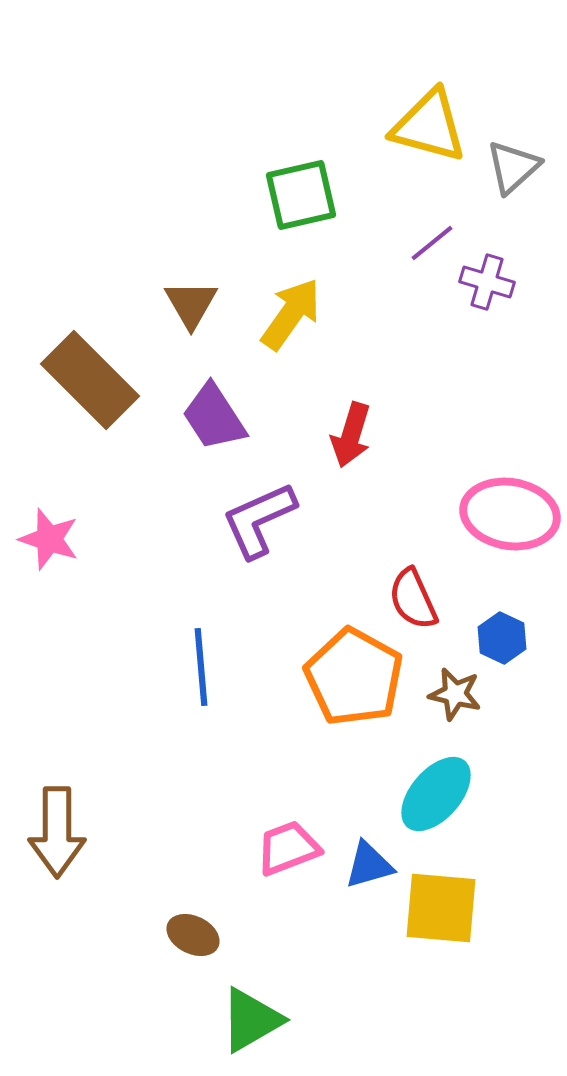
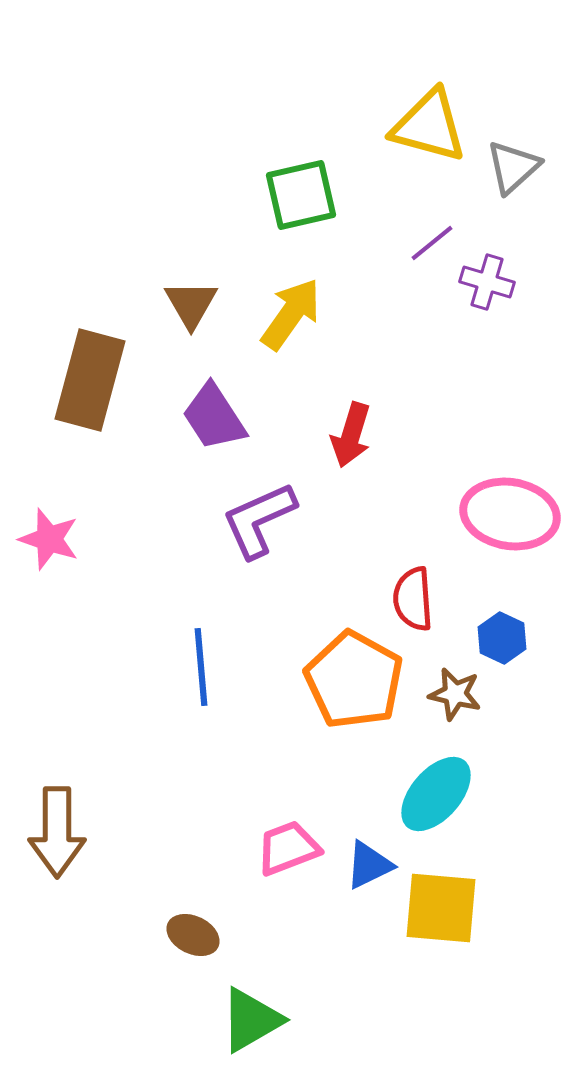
brown rectangle: rotated 60 degrees clockwise
red semicircle: rotated 20 degrees clockwise
orange pentagon: moved 3 px down
blue triangle: rotated 10 degrees counterclockwise
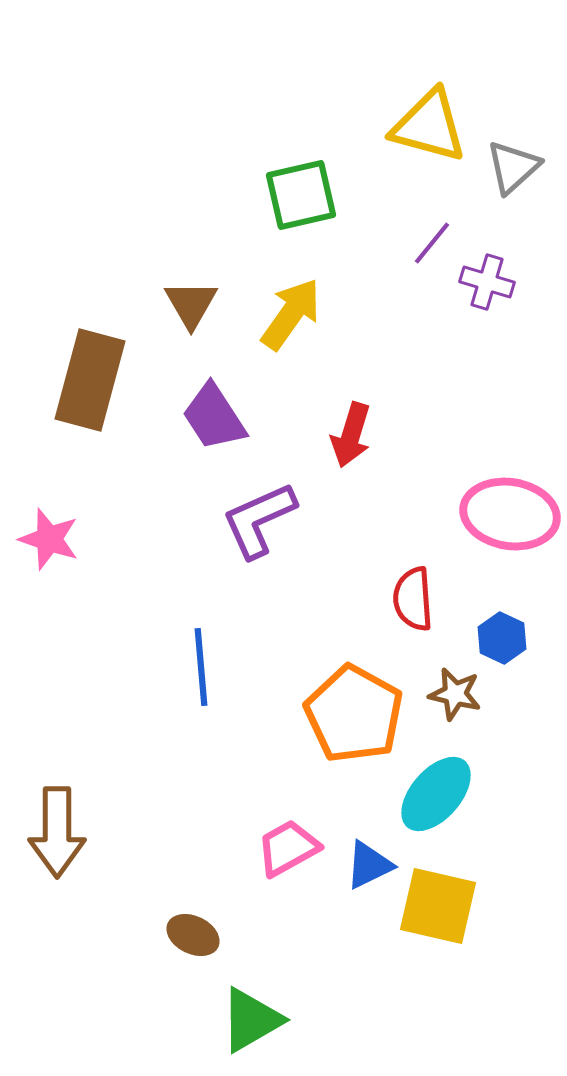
purple line: rotated 12 degrees counterclockwise
orange pentagon: moved 34 px down
pink trapezoid: rotated 8 degrees counterclockwise
yellow square: moved 3 px left, 2 px up; rotated 8 degrees clockwise
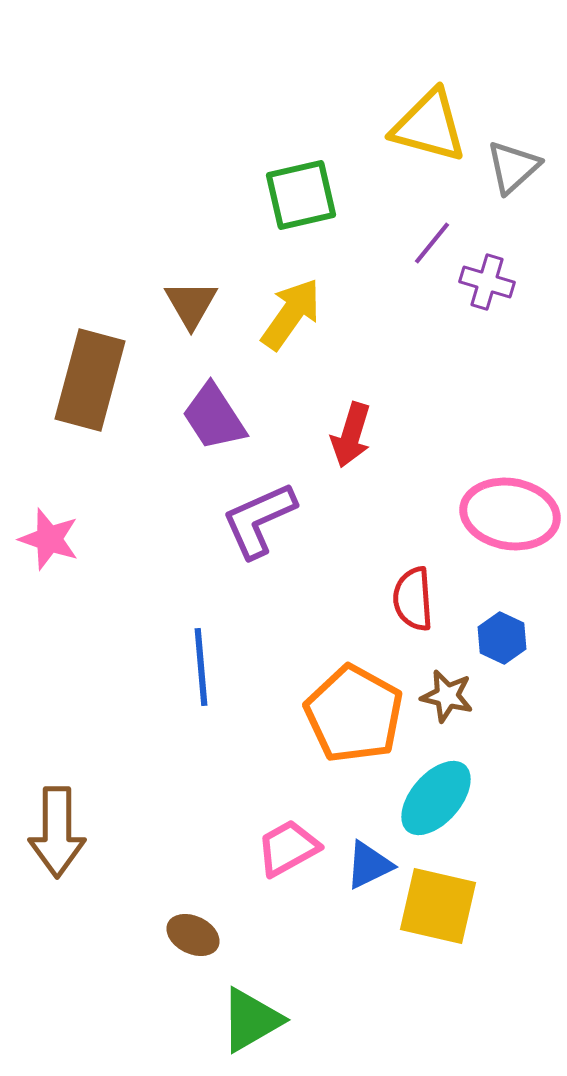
brown star: moved 8 px left, 2 px down
cyan ellipse: moved 4 px down
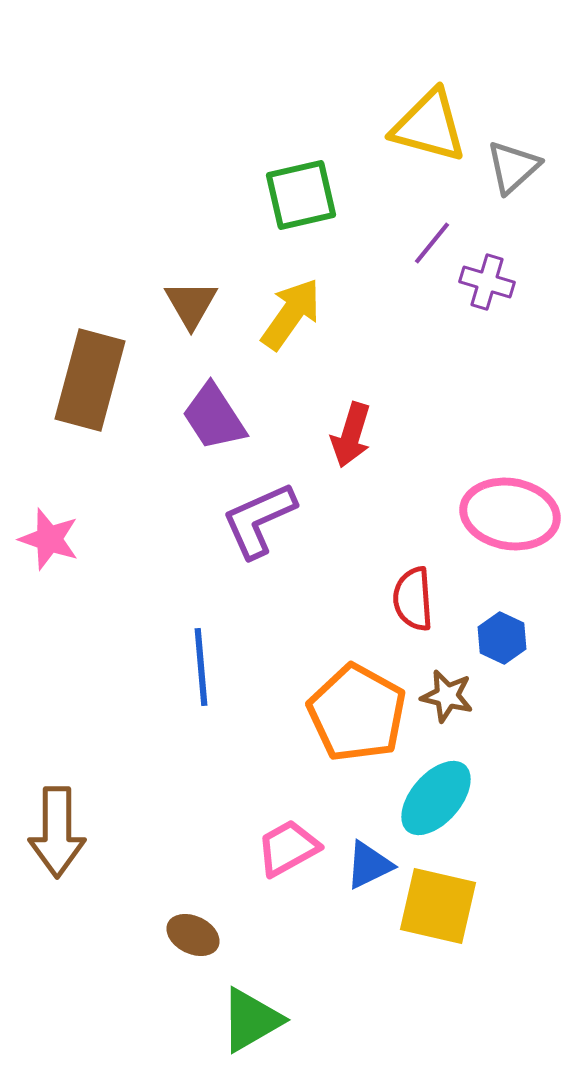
orange pentagon: moved 3 px right, 1 px up
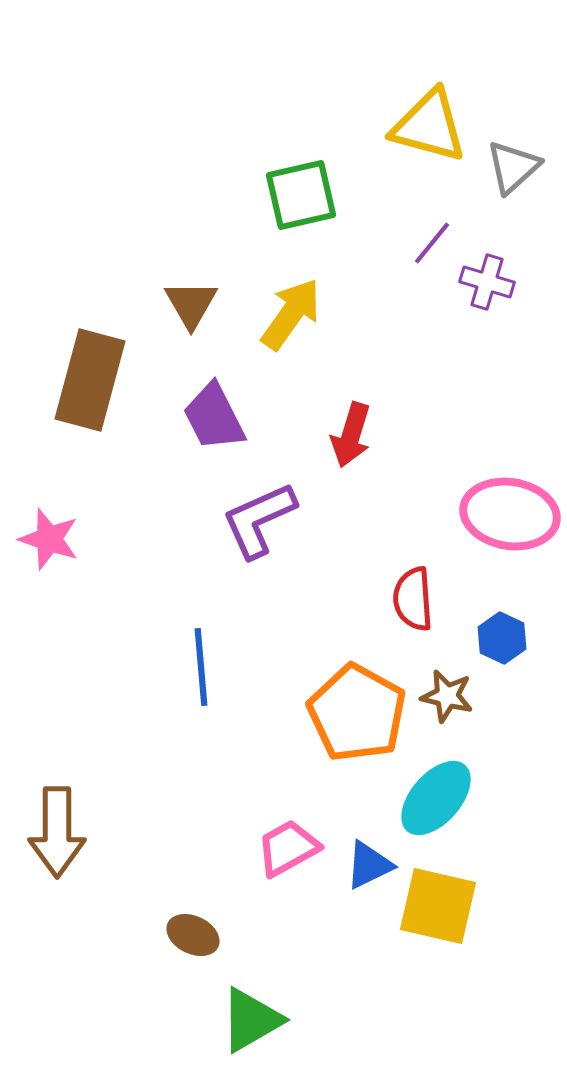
purple trapezoid: rotated 6 degrees clockwise
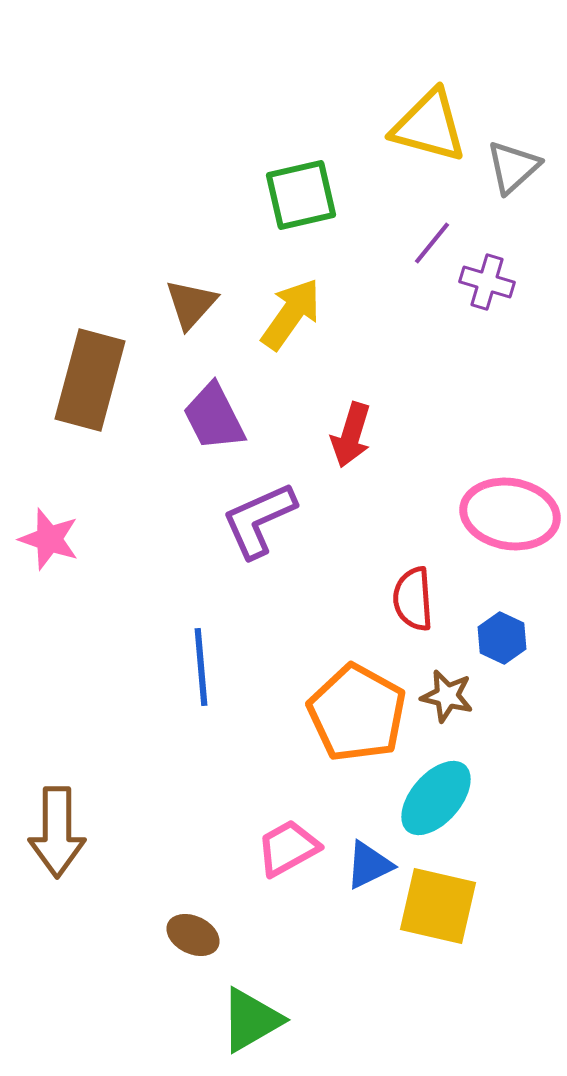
brown triangle: rotated 12 degrees clockwise
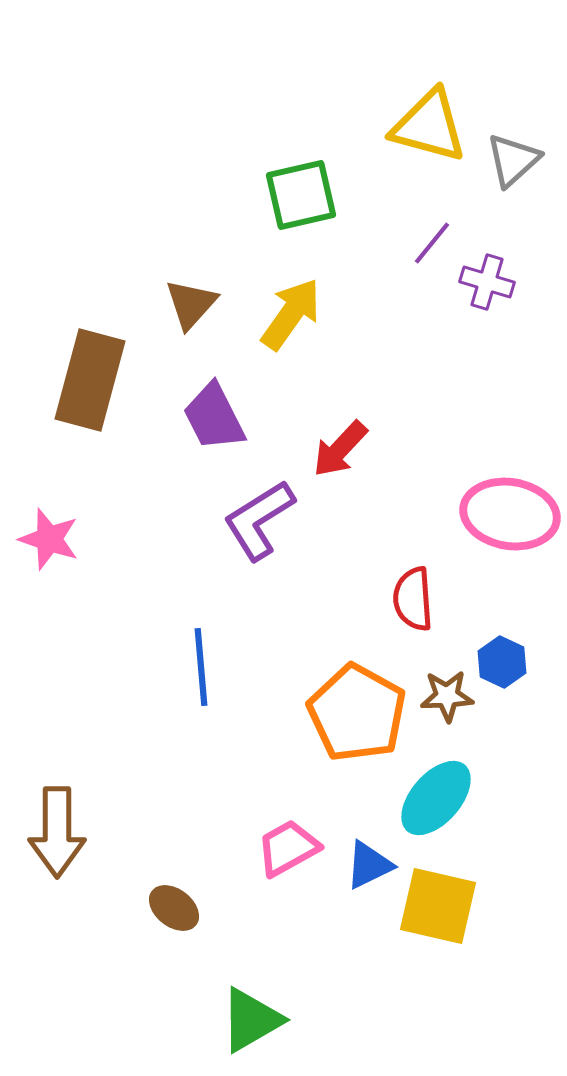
gray triangle: moved 7 px up
red arrow: moved 11 px left, 14 px down; rotated 26 degrees clockwise
purple L-shape: rotated 8 degrees counterclockwise
blue hexagon: moved 24 px down
brown star: rotated 16 degrees counterclockwise
brown ellipse: moved 19 px left, 27 px up; rotated 12 degrees clockwise
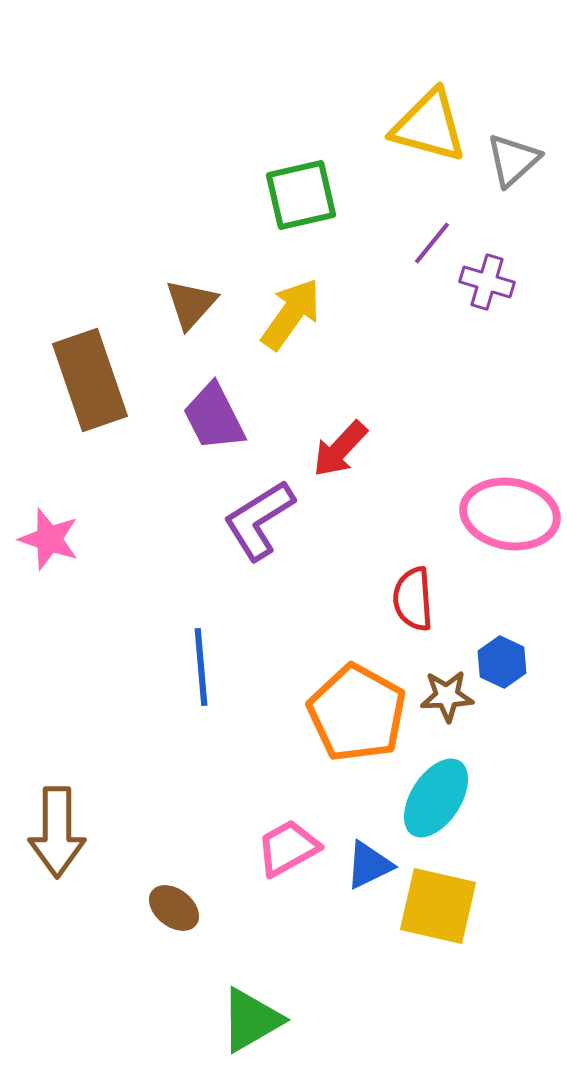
brown rectangle: rotated 34 degrees counterclockwise
cyan ellipse: rotated 8 degrees counterclockwise
